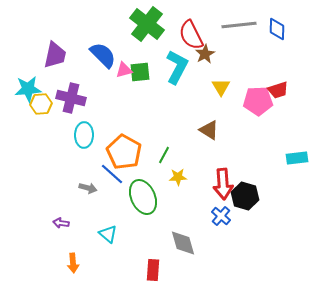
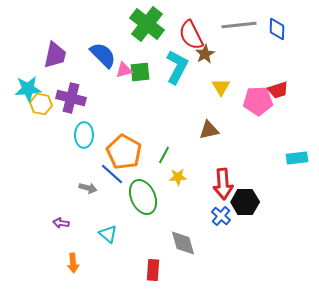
yellow hexagon: rotated 15 degrees clockwise
brown triangle: rotated 45 degrees counterclockwise
black hexagon: moved 6 px down; rotated 16 degrees counterclockwise
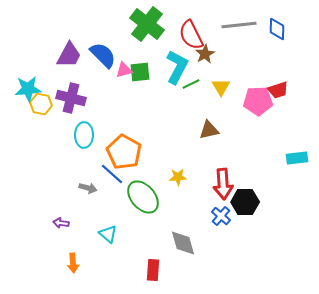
purple trapezoid: moved 14 px right; rotated 16 degrees clockwise
green line: moved 27 px right, 71 px up; rotated 36 degrees clockwise
green ellipse: rotated 16 degrees counterclockwise
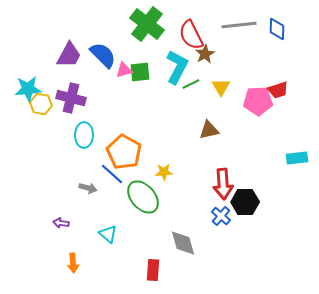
yellow star: moved 14 px left, 5 px up
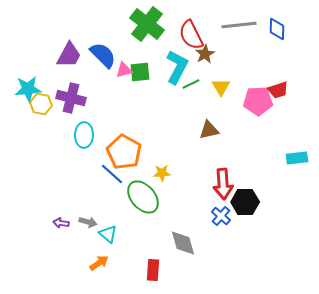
yellow star: moved 2 px left, 1 px down
gray arrow: moved 34 px down
orange arrow: moved 26 px right; rotated 120 degrees counterclockwise
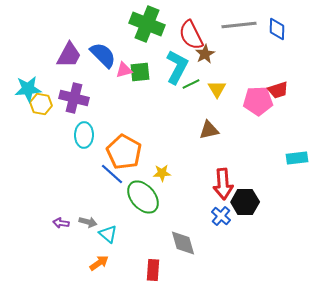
green cross: rotated 16 degrees counterclockwise
yellow triangle: moved 4 px left, 2 px down
purple cross: moved 3 px right
